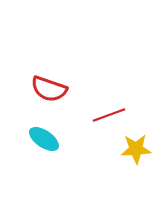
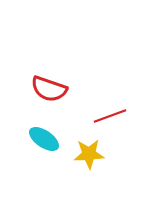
red line: moved 1 px right, 1 px down
yellow star: moved 47 px left, 5 px down
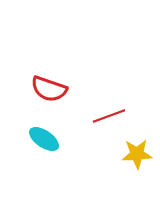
red line: moved 1 px left
yellow star: moved 48 px right
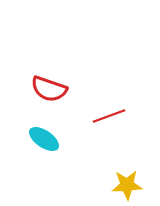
yellow star: moved 10 px left, 31 px down
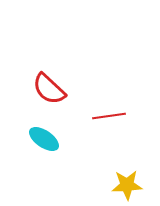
red semicircle: rotated 24 degrees clockwise
red line: rotated 12 degrees clockwise
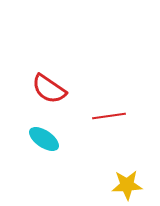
red semicircle: rotated 9 degrees counterclockwise
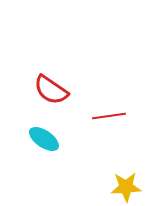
red semicircle: moved 2 px right, 1 px down
yellow star: moved 1 px left, 2 px down
